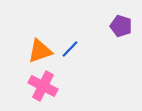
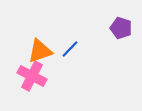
purple pentagon: moved 2 px down
pink cross: moved 11 px left, 10 px up
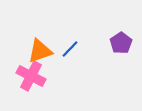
purple pentagon: moved 15 px down; rotated 20 degrees clockwise
pink cross: moved 1 px left
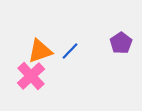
blue line: moved 2 px down
pink cross: rotated 20 degrees clockwise
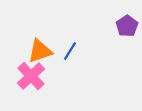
purple pentagon: moved 6 px right, 17 px up
blue line: rotated 12 degrees counterclockwise
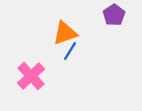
purple pentagon: moved 13 px left, 11 px up
orange triangle: moved 25 px right, 18 px up
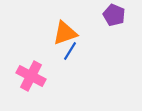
purple pentagon: rotated 15 degrees counterclockwise
pink cross: rotated 20 degrees counterclockwise
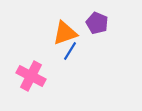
purple pentagon: moved 17 px left, 8 px down
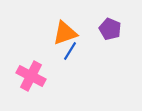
purple pentagon: moved 13 px right, 6 px down
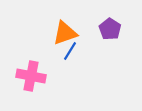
purple pentagon: rotated 10 degrees clockwise
pink cross: rotated 16 degrees counterclockwise
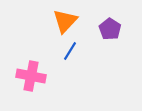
orange triangle: moved 12 px up; rotated 28 degrees counterclockwise
